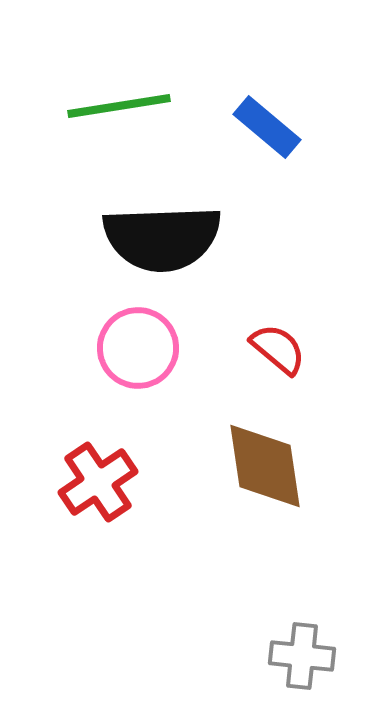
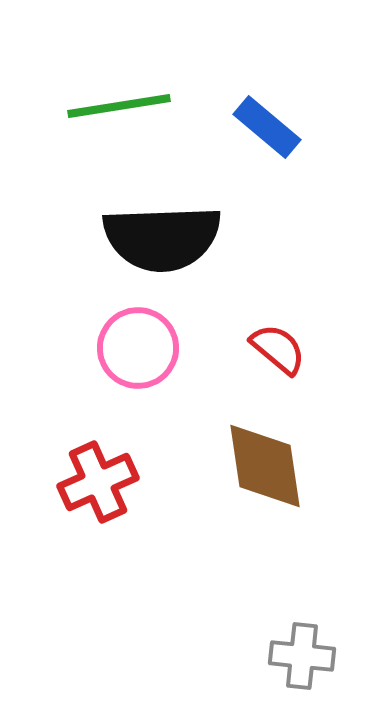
red cross: rotated 10 degrees clockwise
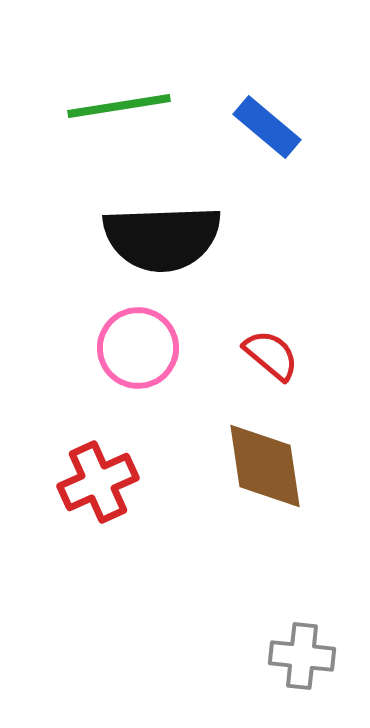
red semicircle: moved 7 px left, 6 px down
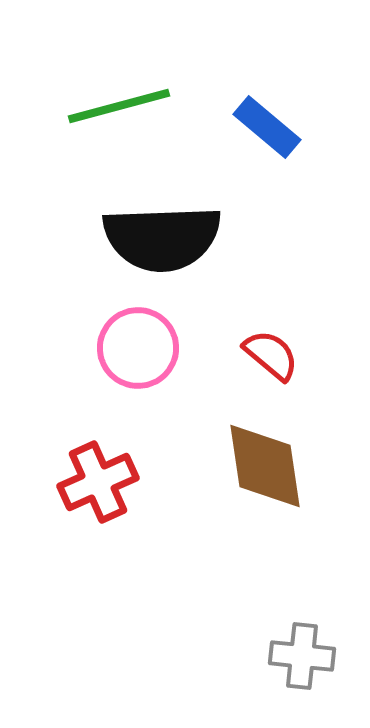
green line: rotated 6 degrees counterclockwise
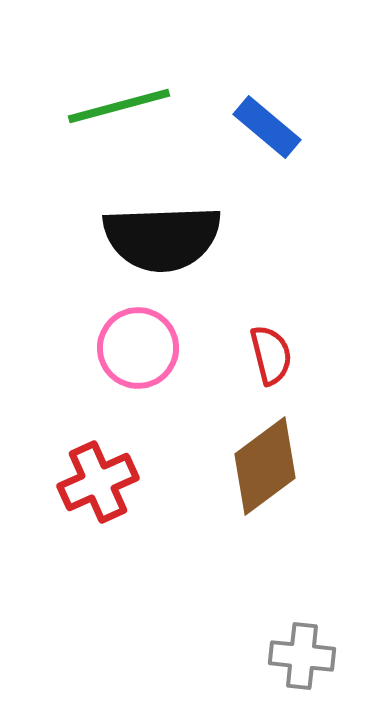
red semicircle: rotated 36 degrees clockwise
brown diamond: rotated 62 degrees clockwise
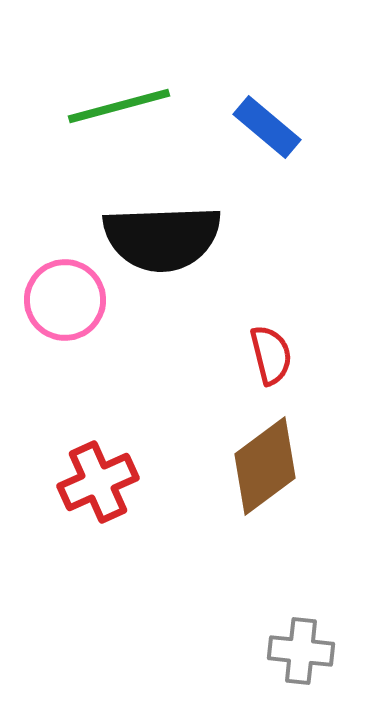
pink circle: moved 73 px left, 48 px up
gray cross: moved 1 px left, 5 px up
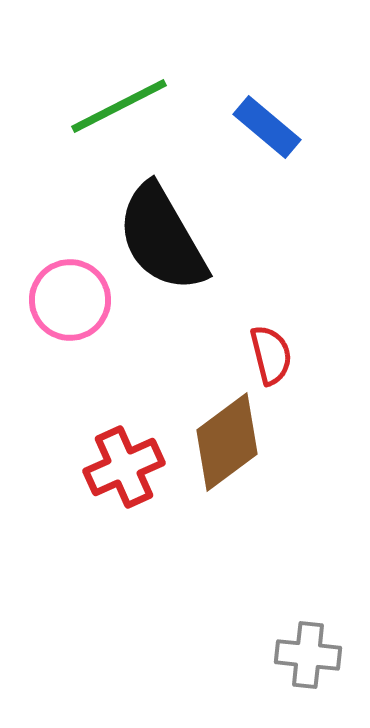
green line: rotated 12 degrees counterclockwise
black semicircle: rotated 62 degrees clockwise
pink circle: moved 5 px right
brown diamond: moved 38 px left, 24 px up
red cross: moved 26 px right, 15 px up
gray cross: moved 7 px right, 4 px down
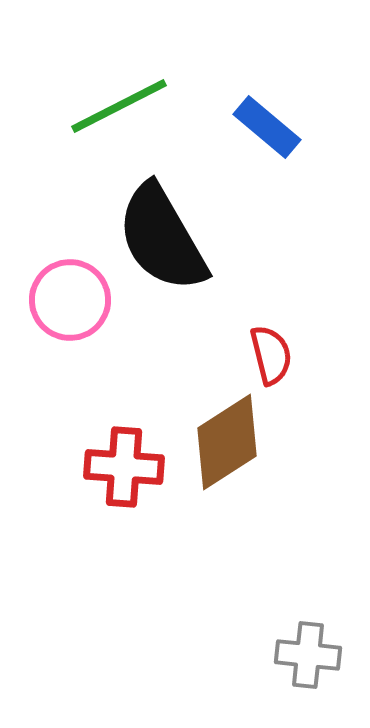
brown diamond: rotated 4 degrees clockwise
red cross: rotated 28 degrees clockwise
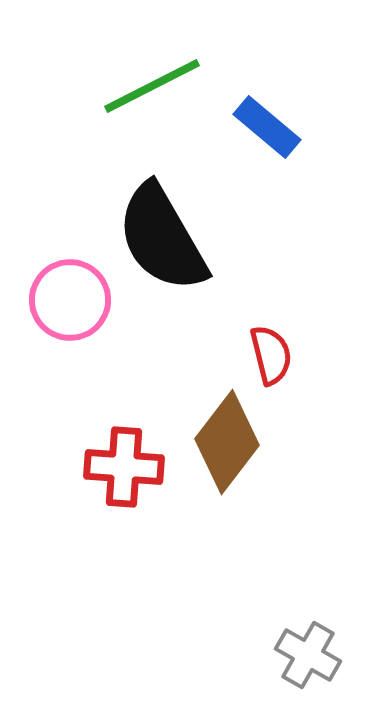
green line: moved 33 px right, 20 px up
brown diamond: rotated 20 degrees counterclockwise
gray cross: rotated 24 degrees clockwise
